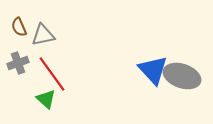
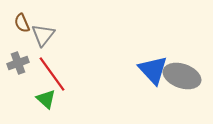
brown semicircle: moved 3 px right, 4 px up
gray triangle: rotated 40 degrees counterclockwise
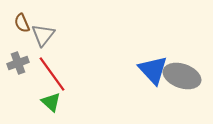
green triangle: moved 5 px right, 3 px down
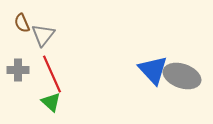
gray cross: moved 7 px down; rotated 20 degrees clockwise
red line: rotated 12 degrees clockwise
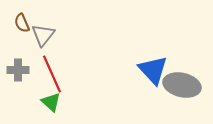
gray ellipse: moved 9 px down; rotated 6 degrees counterclockwise
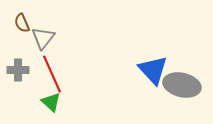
gray triangle: moved 3 px down
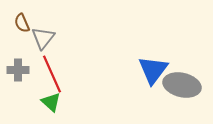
blue triangle: rotated 20 degrees clockwise
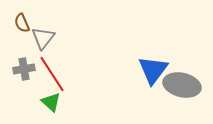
gray cross: moved 6 px right, 1 px up; rotated 10 degrees counterclockwise
red line: rotated 9 degrees counterclockwise
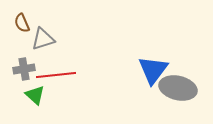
gray triangle: moved 1 px down; rotated 35 degrees clockwise
red line: moved 4 px right, 1 px down; rotated 63 degrees counterclockwise
gray ellipse: moved 4 px left, 3 px down
green triangle: moved 16 px left, 7 px up
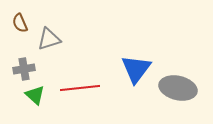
brown semicircle: moved 2 px left
gray triangle: moved 6 px right
blue triangle: moved 17 px left, 1 px up
red line: moved 24 px right, 13 px down
